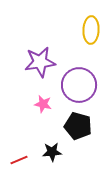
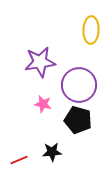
black pentagon: moved 6 px up
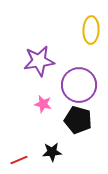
purple star: moved 1 px left, 1 px up
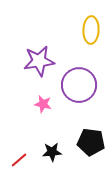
black pentagon: moved 13 px right, 22 px down; rotated 8 degrees counterclockwise
red line: rotated 18 degrees counterclockwise
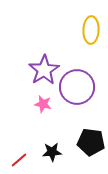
purple star: moved 5 px right, 9 px down; rotated 24 degrees counterclockwise
purple circle: moved 2 px left, 2 px down
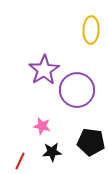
purple circle: moved 3 px down
pink star: moved 1 px left, 22 px down
red line: moved 1 px right, 1 px down; rotated 24 degrees counterclockwise
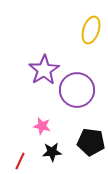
yellow ellipse: rotated 16 degrees clockwise
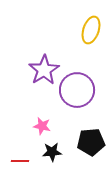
black pentagon: rotated 12 degrees counterclockwise
red line: rotated 66 degrees clockwise
